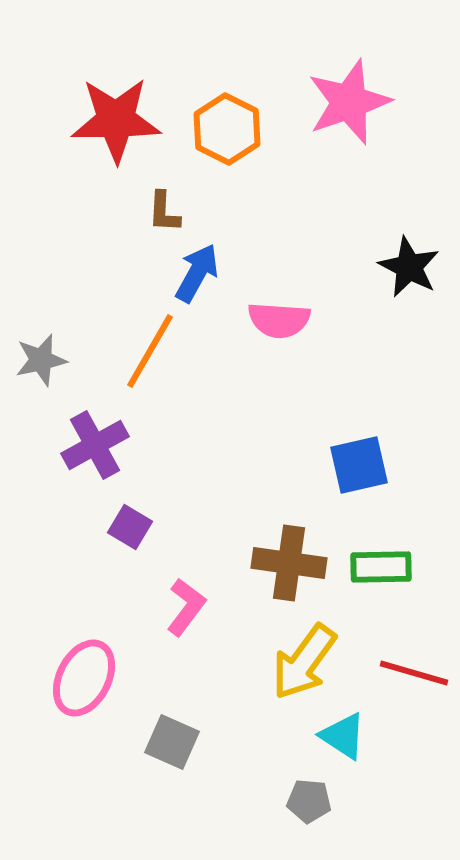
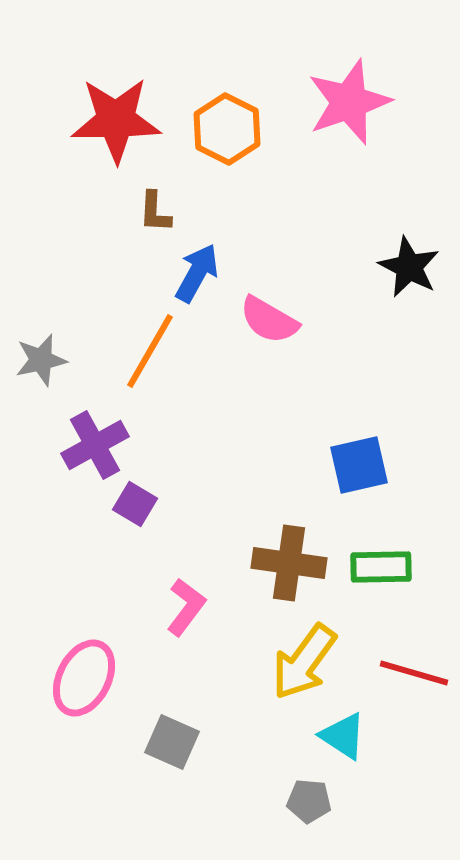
brown L-shape: moved 9 px left
pink semicircle: moved 10 px left; rotated 26 degrees clockwise
purple square: moved 5 px right, 23 px up
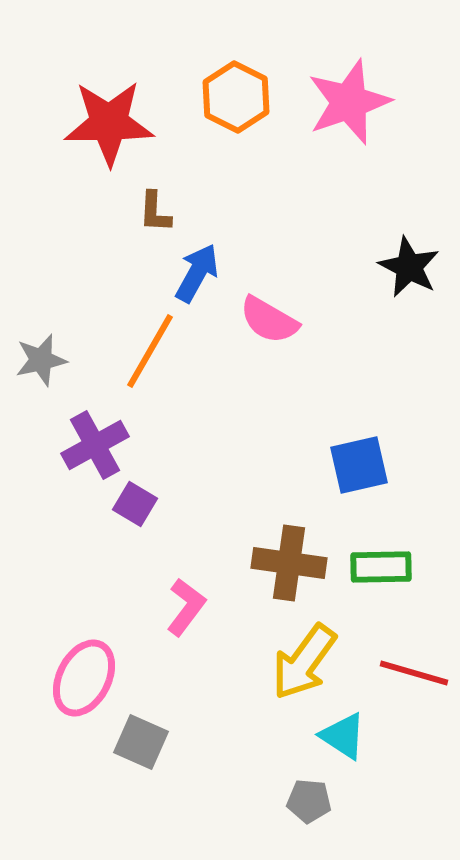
red star: moved 7 px left, 3 px down
orange hexagon: moved 9 px right, 32 px up
gray square: moved 31 px left
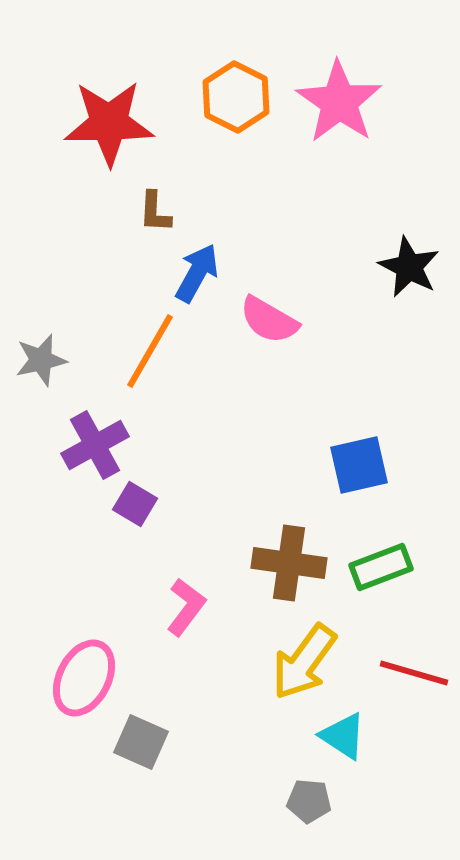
pink star: moved 10 px left; rotated 18 degrees counterclockwise
green rectangle: rotated 20 degrees counterclockwise
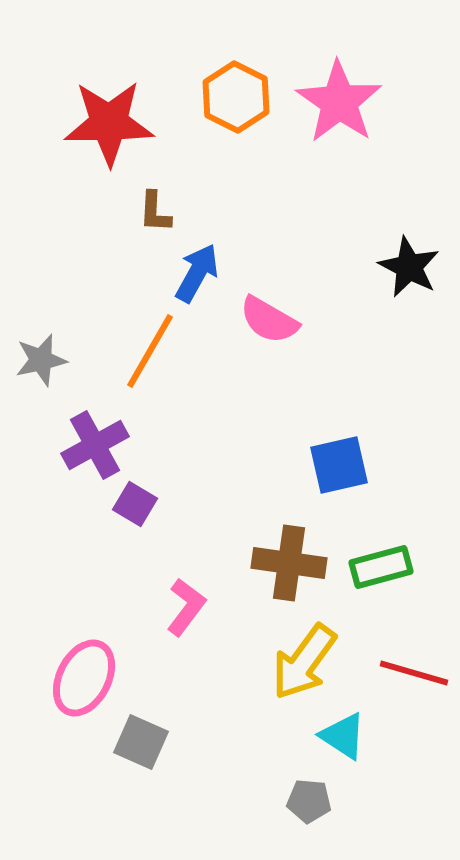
blue square: moved 20 px left
green rectangle: rotated 6 degrees clockwise
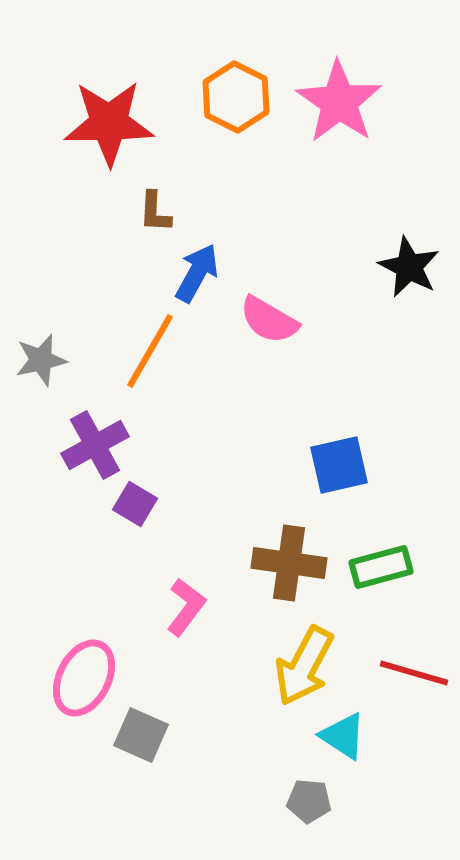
yellow arrow: moved 4 px down; rotated 8 degrees counterclockwise
gray square: moved 7 px up
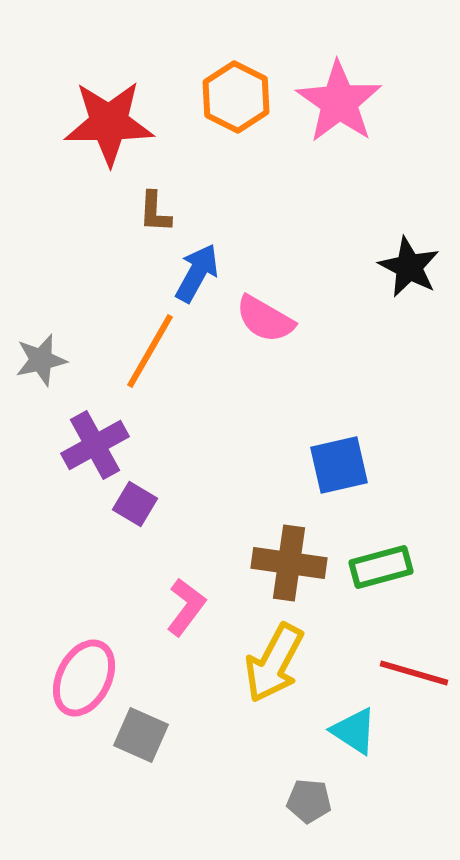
pink semicircle: moved 4 px left, 1 px up
yellow arrow: moved 30 px left, 3 px up
cyan triangle: moved 11 px right, 5 px up
